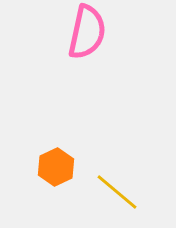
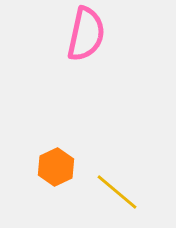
pink semicircle: moved 1 px left, 2 px down
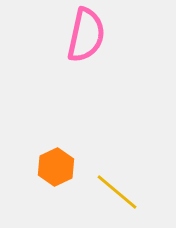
pink semicircle: moved 1 px down
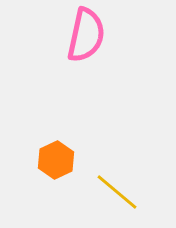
orange hexagon: moved 7 px up
